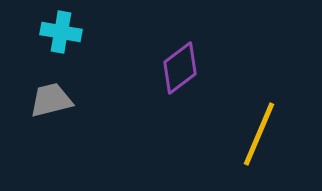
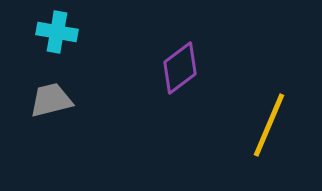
cyan cross: moved 4 px left
yellow line: moved 10 px right, 9 px up
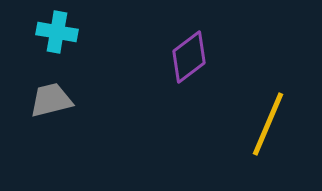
purple diamond: moved 9 px right, 11 px up
yellow line: moved 1 px left, 1 px up
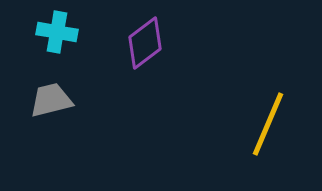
purple diamond: moved 44 px left, 14 px up
